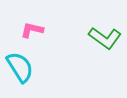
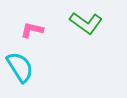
green L-shape: moved 19 px left, 15 px up
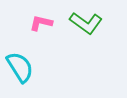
pink L-shape: moved 9 px right, 7 px up
